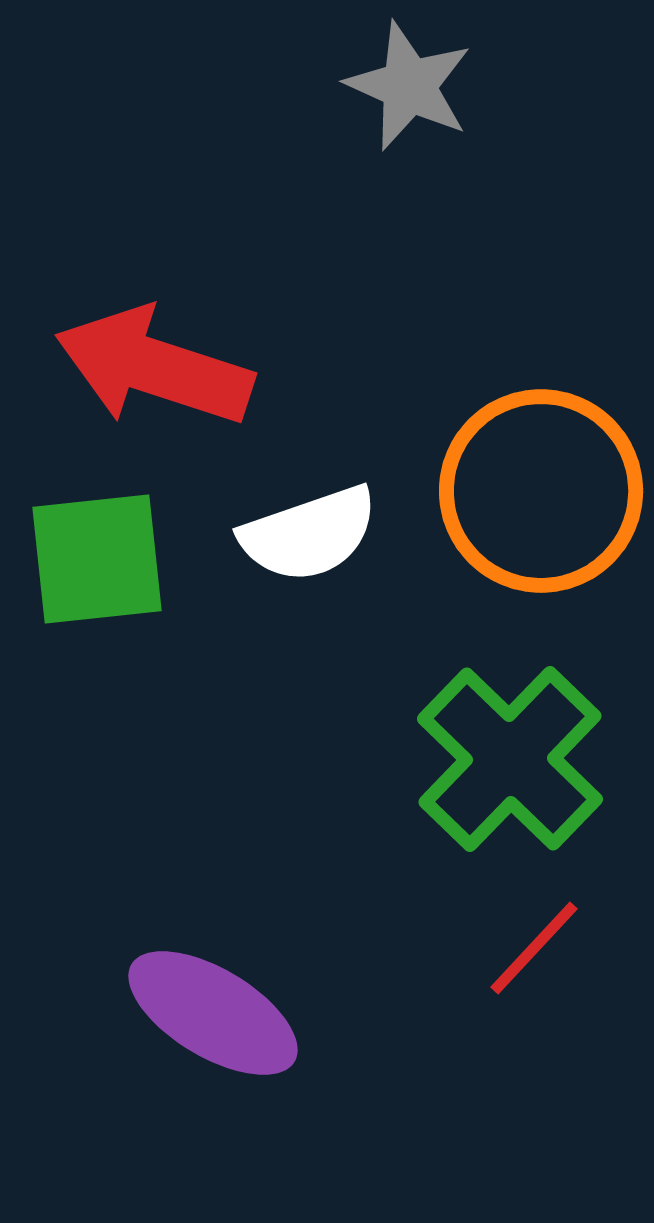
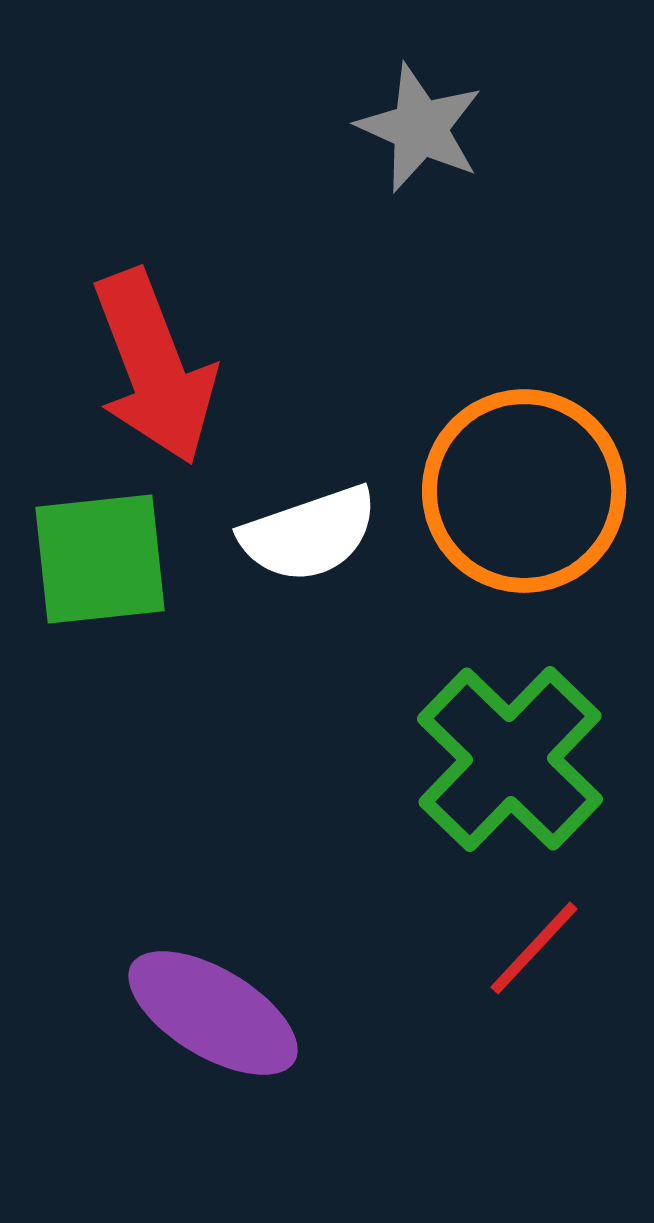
gray star: moved 11 px right, 42 px down
red arrow: rotated 129 degrees counterclockwise
orange circle: moved 17 px left
green square: moved 3 px right
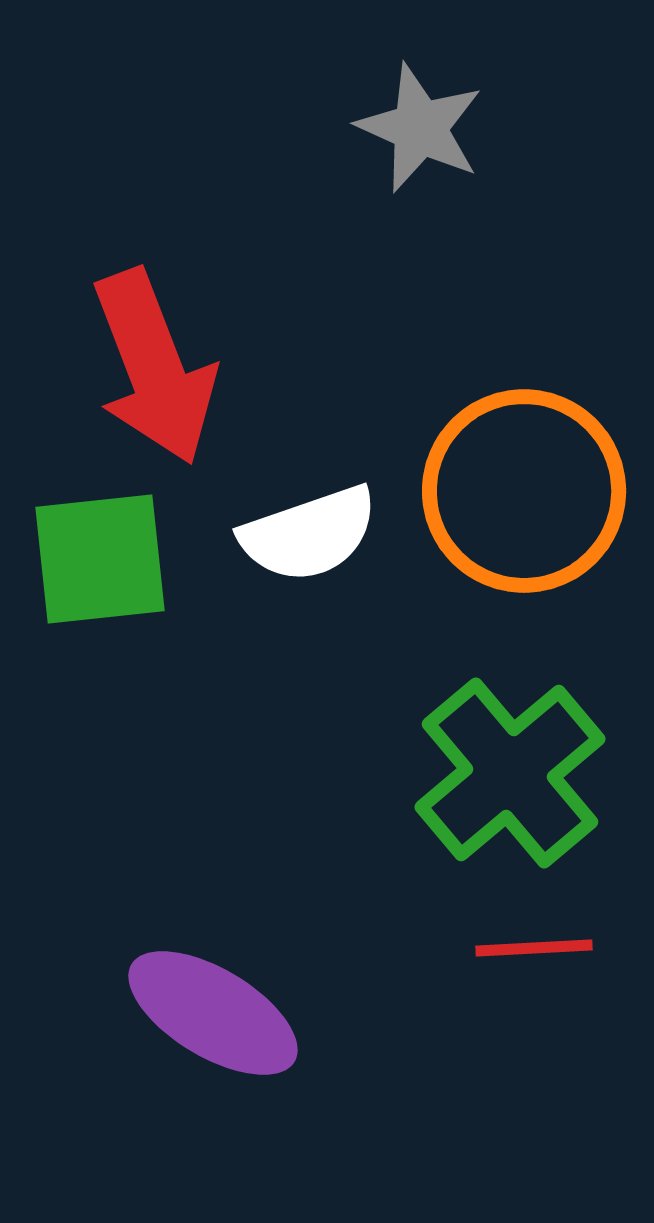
green cross: moved 14 px down; rotated 6 degrees clockwise
red line: rotated 44 degrees clockwise
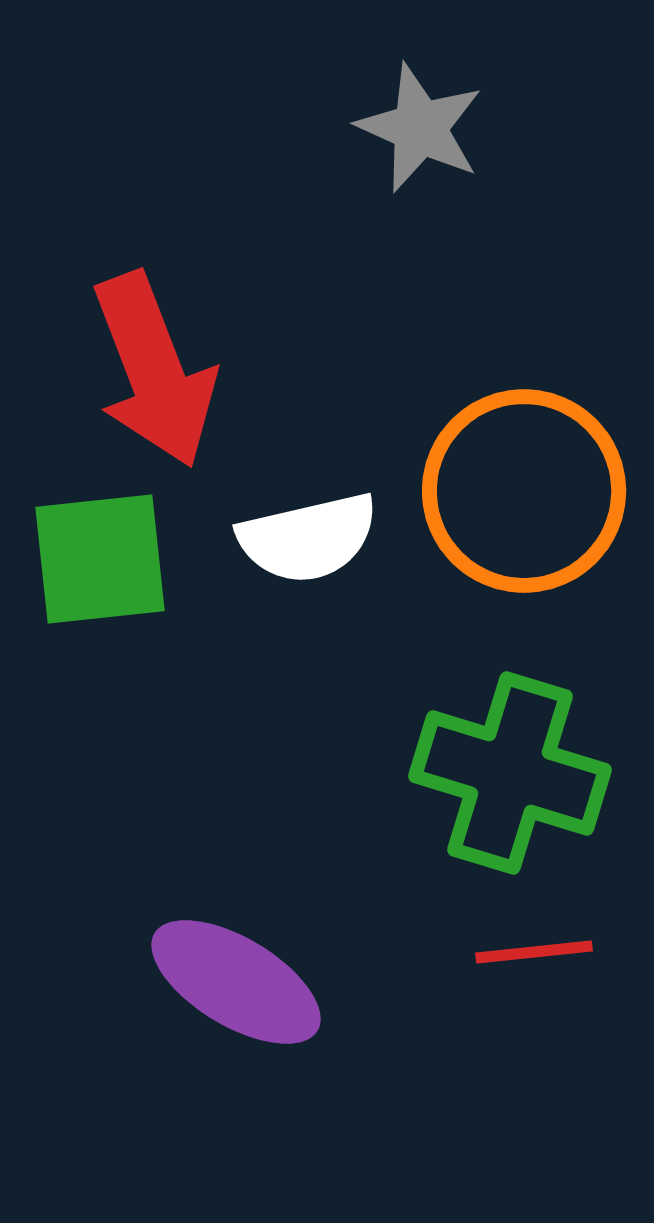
red arrow: moved 3 px down
white semicircle: moved 1 px left, 4 px down; rotated 6 degrees clockwise
green cross: rotated 33 degrees counterclockwise
red line: moved 4 px down; rotated 3 degrees counterclockwise
purple ellipse: moved 23 px right, 31 px up
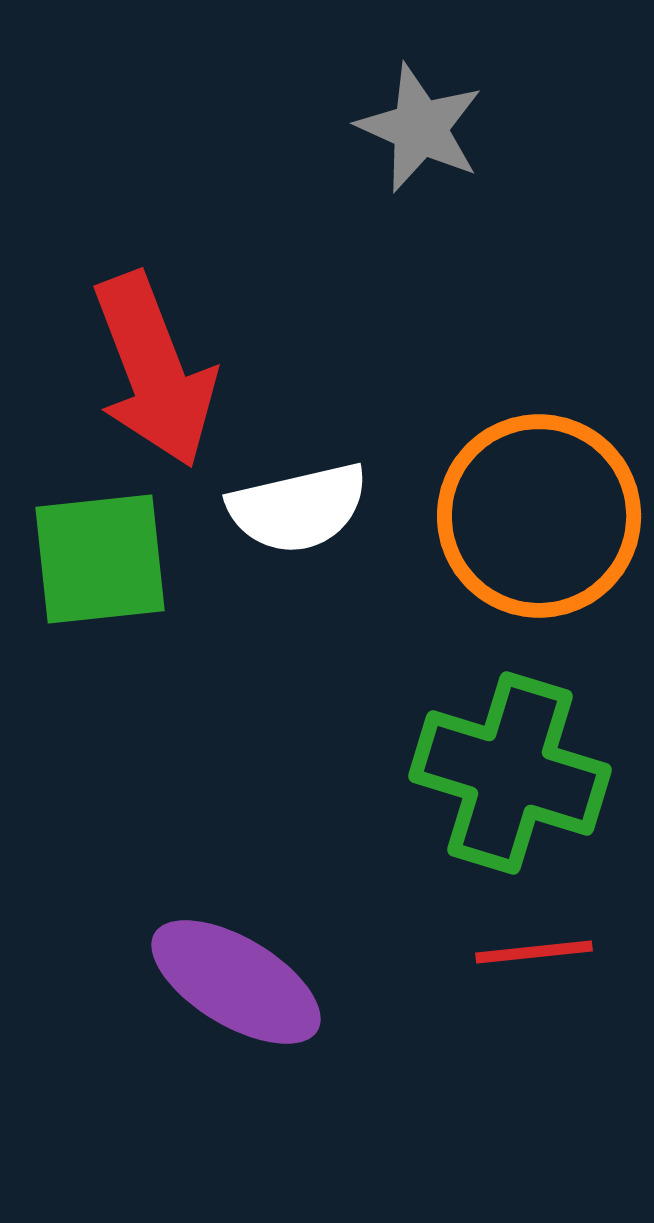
orange circle: moved 15 px right, 25 px down
white semicircle: moved 10 px left, 30 px up
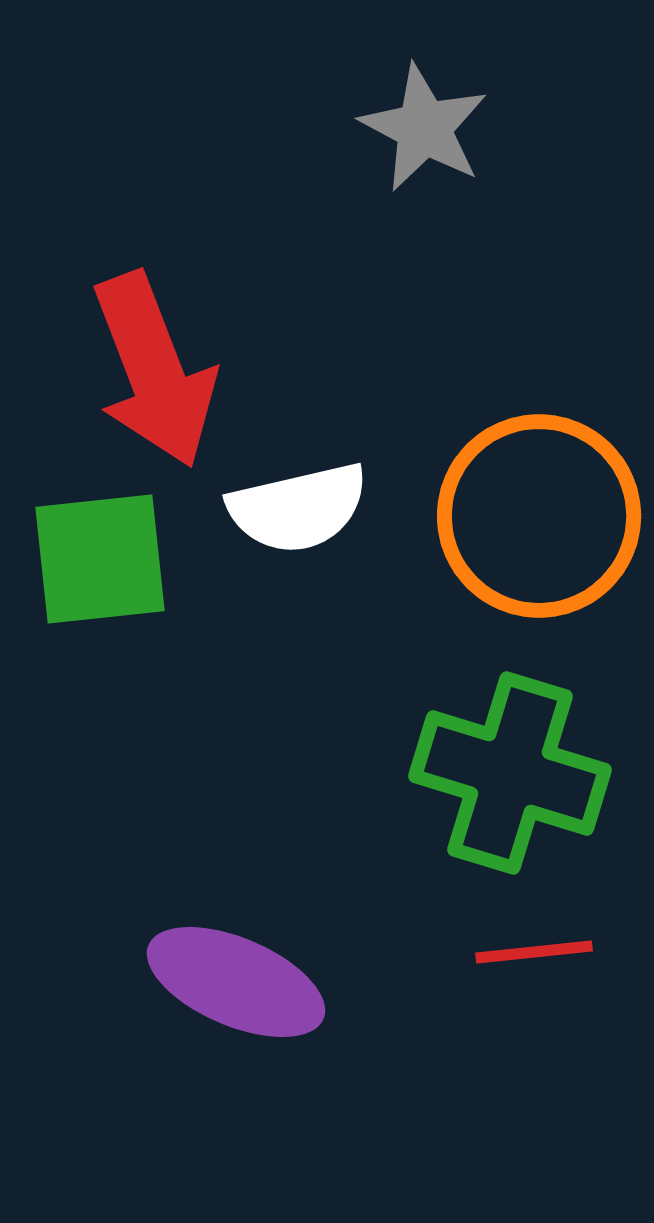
gray star: moved 4 px right; rotated 4 degrees clockwise
purple ellipse: rotated 8 degrees counterclockwise
